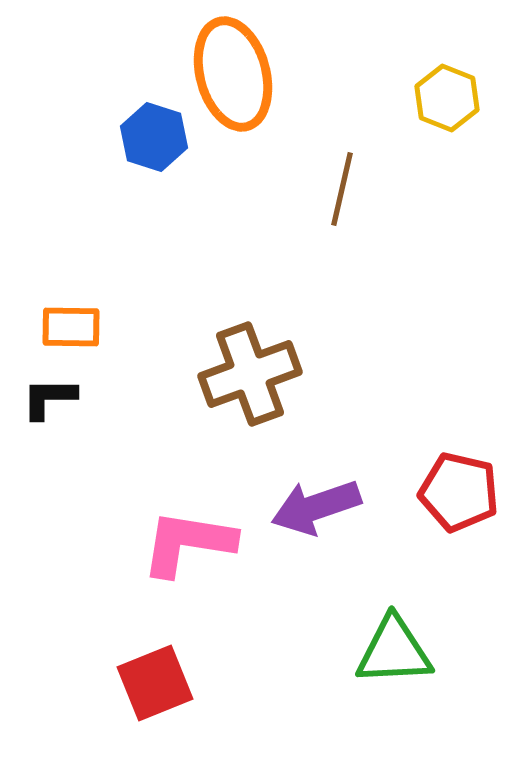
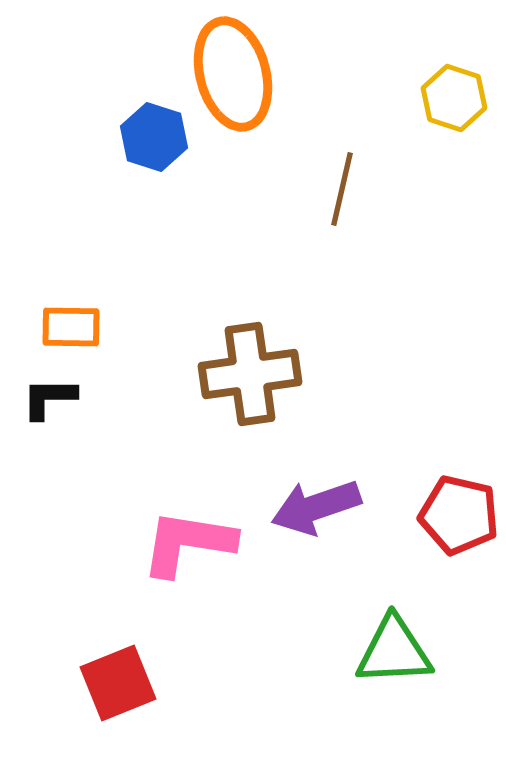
yellow hexagon: moved 7 px right; rotated 4 degrees counterclockwise
brown cross: rotated 12 degrees clockwise
red pentagon: moved 23 px down
red square: moved 37 px left
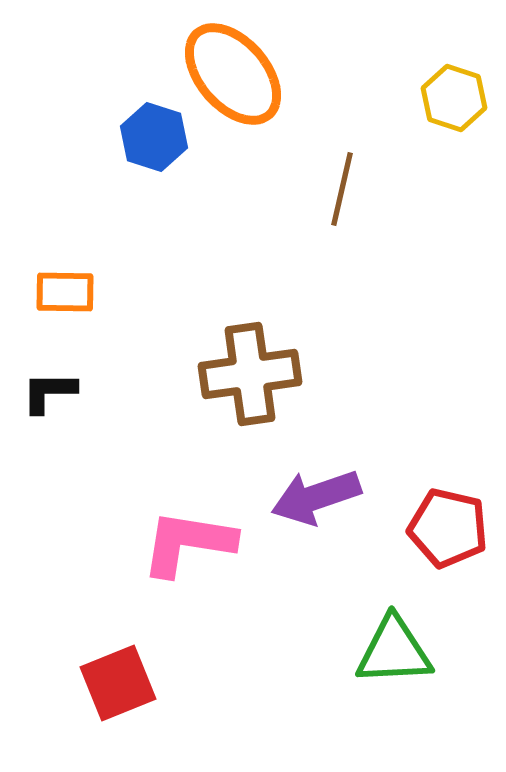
orange ellipse: rotated 26 degrees counterclockwise
orange rectangle: moved 6 px left, 35 px up
black L-shape: moved 6 px up
purple arrow: moved 10 px up
red pentagon: moved 11 px left, 13 px down
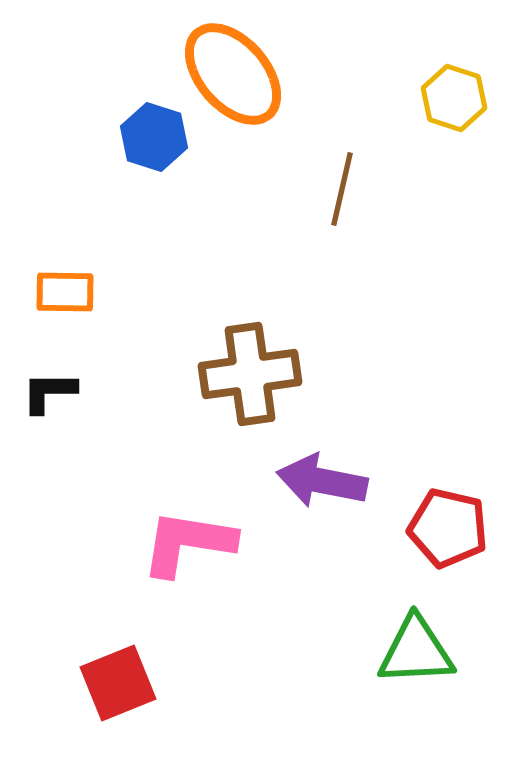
purple arrow: moved 6 px right, 16 px up; rotated 30 degrees clockwise
green triangle: moved 22 px right
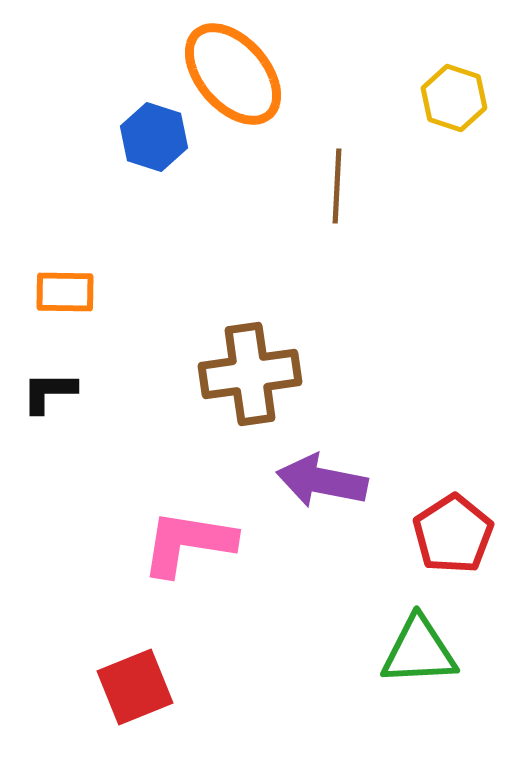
brown line: moved 5 px left, 3 px up; rotated 10 degrees counterclockwise
red pentagon: moved 5 px right, 6 px down; rotated 26 degrees clockwise
green triangle: moved 3 px right
red square: moved 17 px right, 4 px down
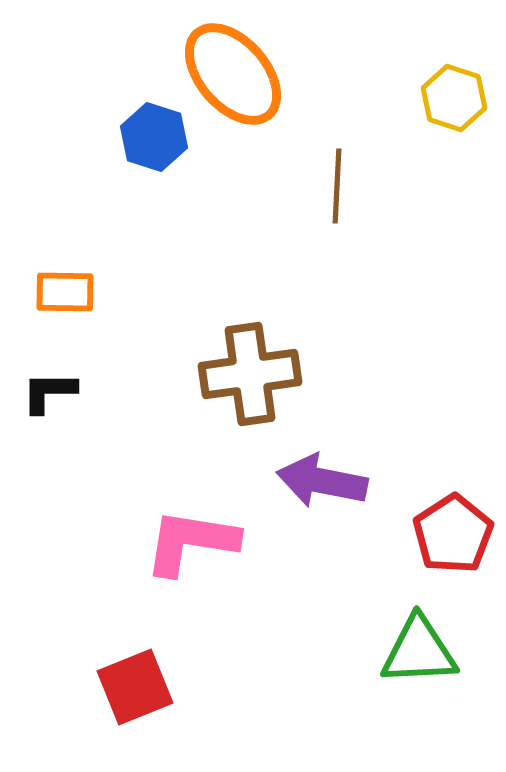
pink L-shape: moved 3 px right, 1 px up
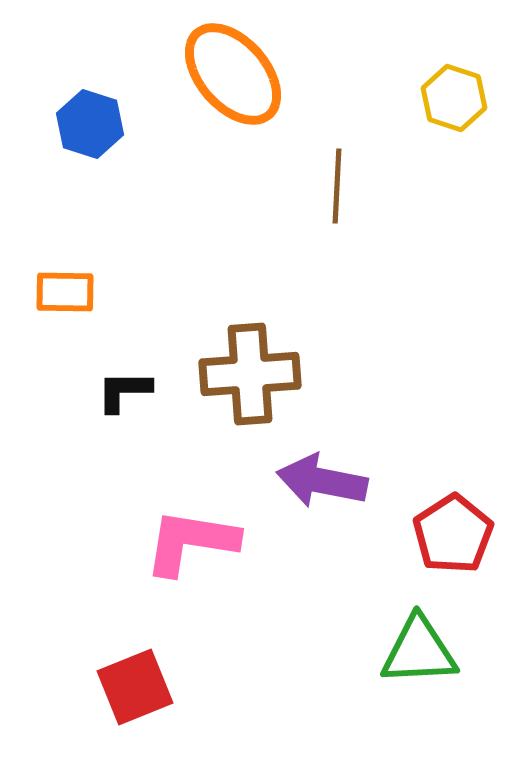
blue hexagon: moved 64 px left, 13 px up
brown cross: rotated 4 degrees clockwise
black L-shape: moved 75 px right, 1 px up
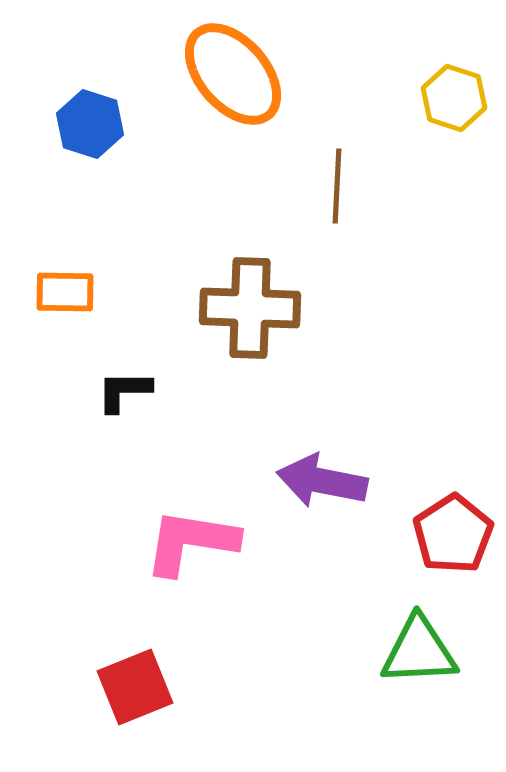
brown cross: moved 66 px up; rotated 6 degrees clockwise
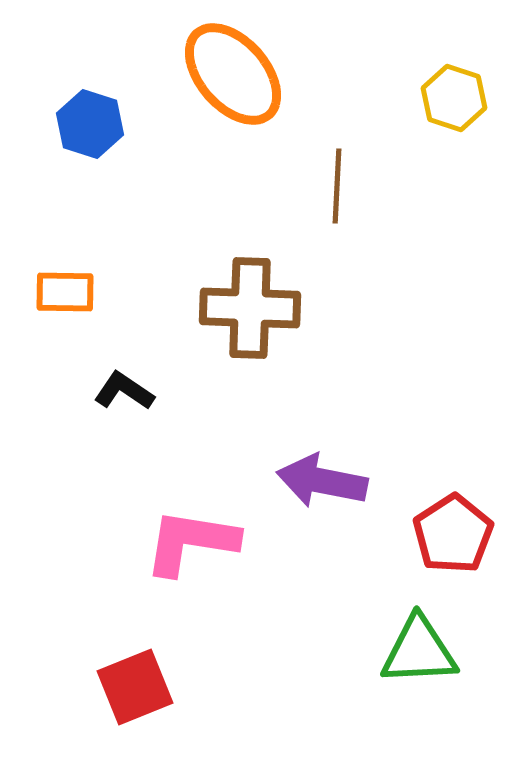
black L-shape: rotated 34 degrees clockwise
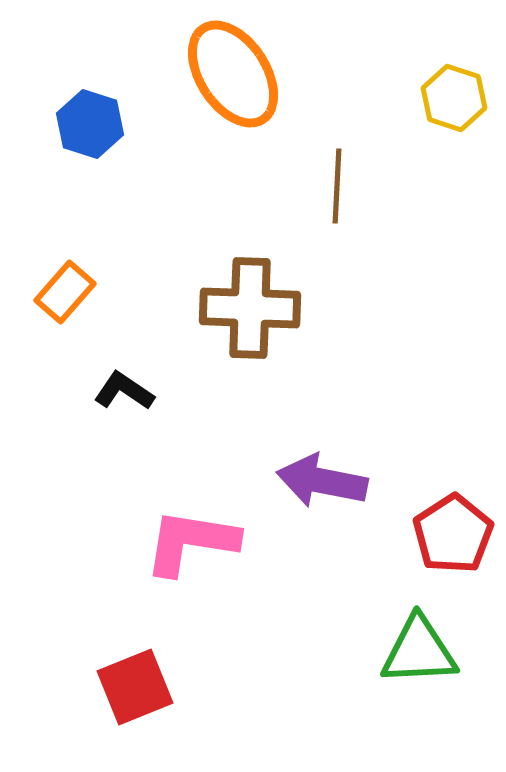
orange ellipse: rotated 8 degrees clockwise
orange rectangle: rotated 50 degrees counterclockwise
